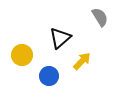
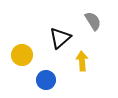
gray semicircle: moved 7 px left, 4 px down
yellow arrow: rotated 48 degrees counterclockwise
blue circle: moved 3 px left, 4 px down
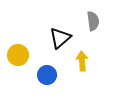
gray semicircle: rotated 24 degrees clockwise
yellow circle: moved 4 px left
blue circle: moved 1 px right, 5 px up
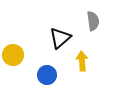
yellow circle: moved 5 px left
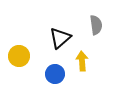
gray semicircle: moved 3 px right, 4 px down
yellow circle: moved 6 px right, 1 px down
blue circle: moved 8 px right, 1 px up
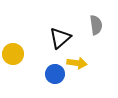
yellow circle: moved 6 px left, 2 px up
yellow arrow: moved 5 px left, 2 px down; rotated 102 degrees clockwise
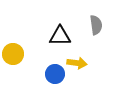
black triangle: moved 2 px up; rotated 40 degrees clockwise
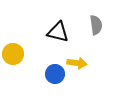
black triangle: moved 2 px left, 4 px up; rotated 15 degrees clockwise
